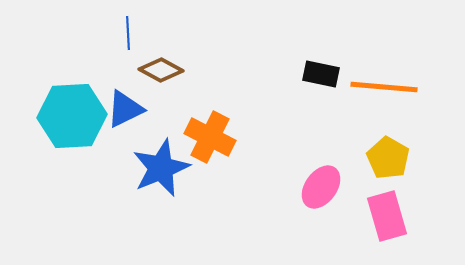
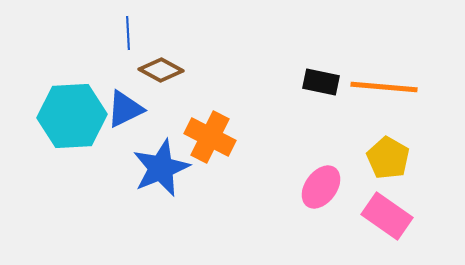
black rectangle: moved 8 px down
pink rectangle: rotated 39 degrees counterclockwise
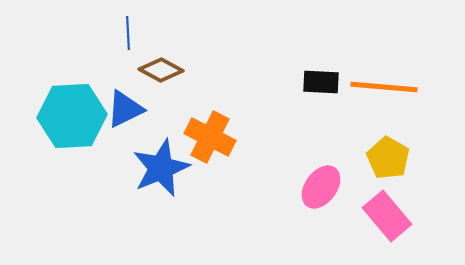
black rectangle: rotated 9 degrees counterclockwise
pink rectangle: rotated 15 degrees clockwise
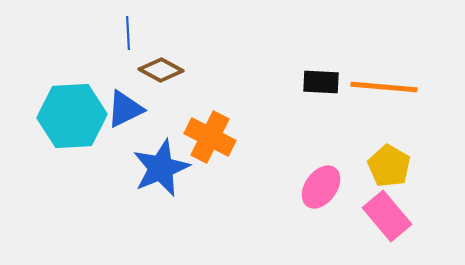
yellow pentagon: moved 1 px right, 8 px down
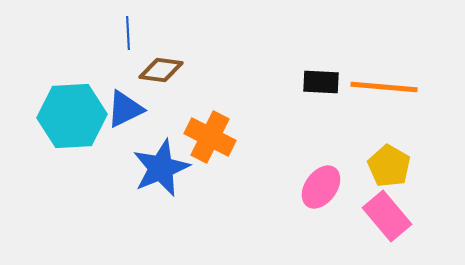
brown diamond: rotated 21 degrees counterclockwise
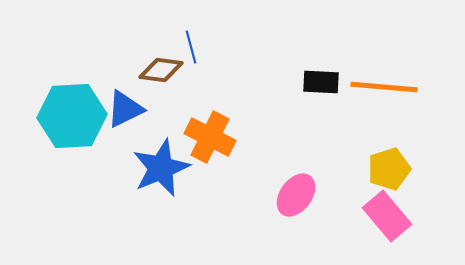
blue line: moved 63 px right, 14 px down; rotated 12 degrees counterclockwise
yellow pentagon: moved 3 px down; rotated 24 degrees clockwise
pink ellipse: moved 25 px left, 8 px down
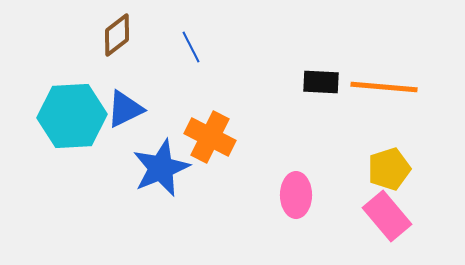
blue line: rotated 12 degrees counterclockwise
brown diamond: moved 44 px left, 35 px up; rotated 45 degrees counterclockwise
pink ellipse: rotated 36 degrees counterclockwise
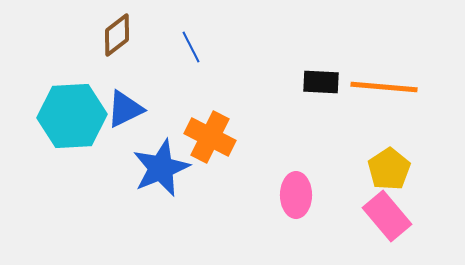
yellow pentagon: rotated 15 degrees counterclockwise
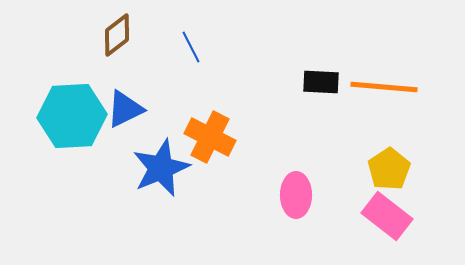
pink rectangle: rotated 12 degrees counterclockwise
